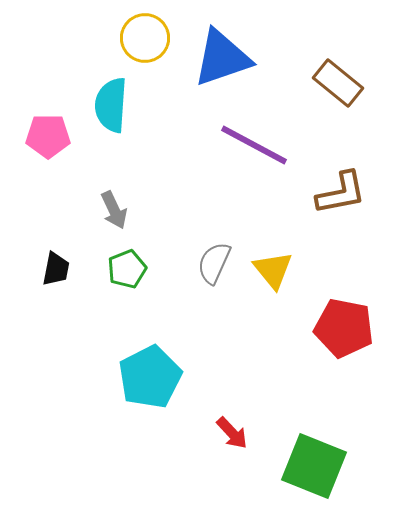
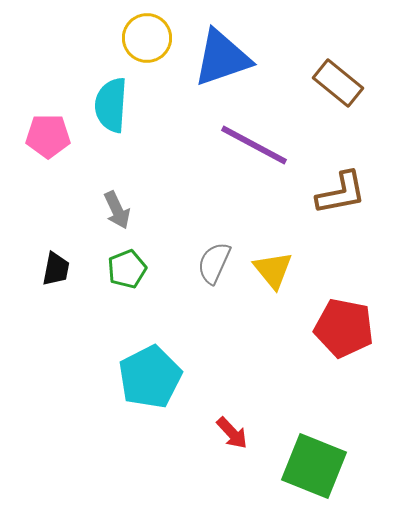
yellow circle: moved 2 px right
gray arrow: moved 3 px right
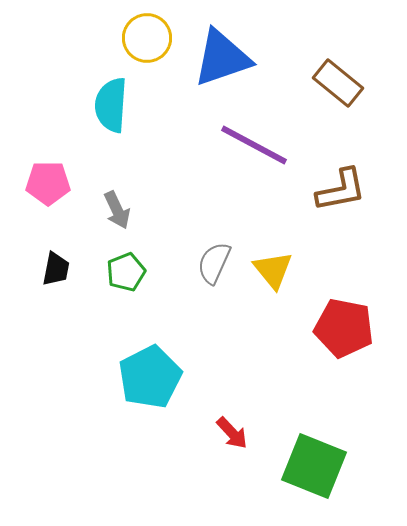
pink pentagon: moved 47 px down
brown L-shape: moved 3 px up
green pentagon: moved 1 px left, 3 px down
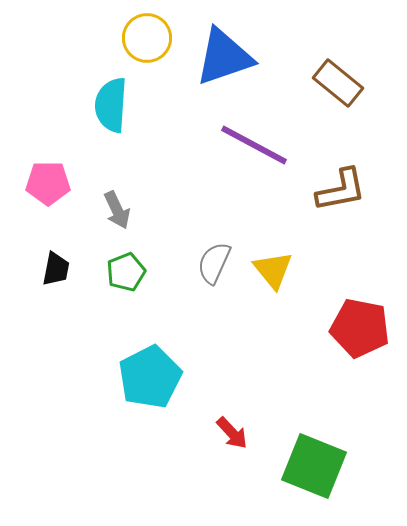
blue triangle: moved 2 px right, 1 px up
red pentagon: moved 16 px right
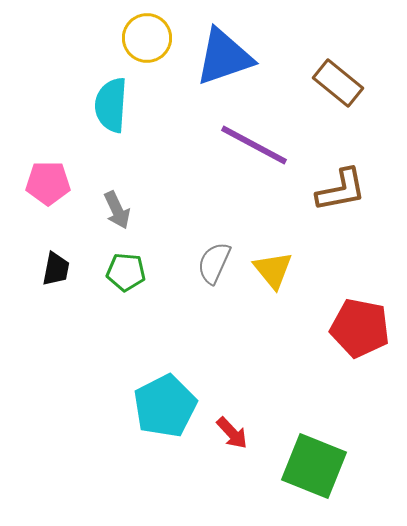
green pentagon: rotated 27 degrees clockwise
cyan pentagon: moved 15 px right, 29 px down
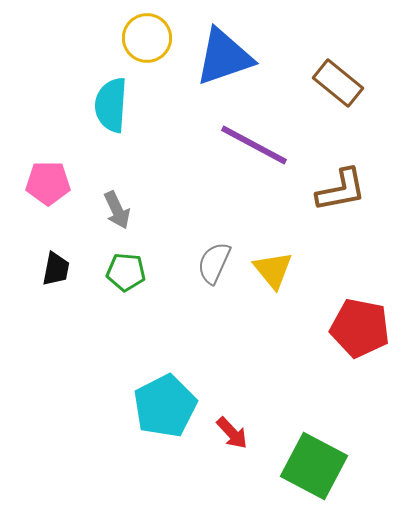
green square: rotated 6 degrees clockwise
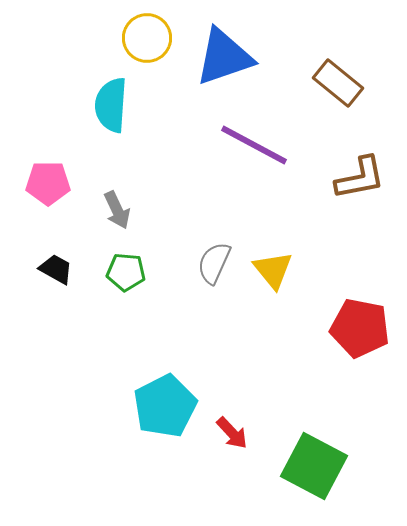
brown L-shape: moved 19 px right, 12 px up
black trapezoid: rotated 72 degrees counterclockwise
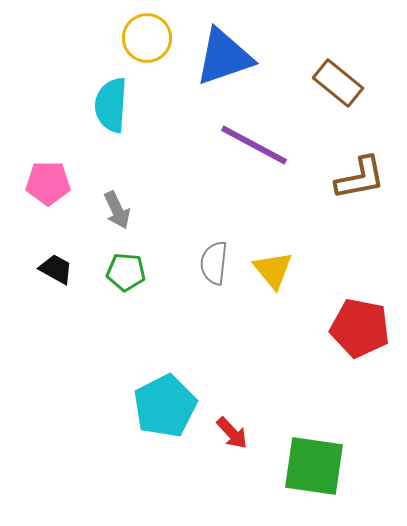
gray semicircle: rotated 18 degrees counterclockwise
green square: rotated 20 degrees counterclockwise
